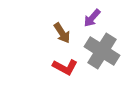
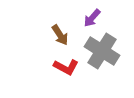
brown arrow: moved 2 px left, 2 px down
red L-shape: moved 1 px right
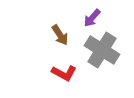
gray cross: moved 1 px up
red L-shape: moved 2 px left, 6 px down
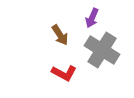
purple arrow: rotated 18 degrees counterclockwise
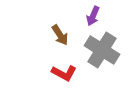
purple arrow: moved 1 px right, 2 px up
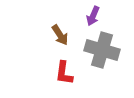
gray cross: rotated 16 degrees counterclockwise
red L-shape: rotated 70 degrees clockwise
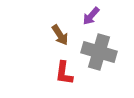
purple arrow: moved 2 px left; rotated 18 degrees clockwise
gray cross: moved 3 px left, 2 px down
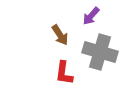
gray cross: moved 1 px right
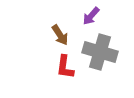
red L-shape: moved 1 px right, 6 px up
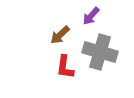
brown arrow: rotated 80 degrees clockwise
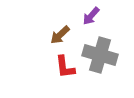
gray cross: moved 3 px down
red L-shape: rotated 15 degrees counterclockwise
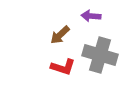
purple arrow: rotated 54 degrees clockwise
red L-shape: moved 2 px left; rotated 65 degrees counterclockwise
